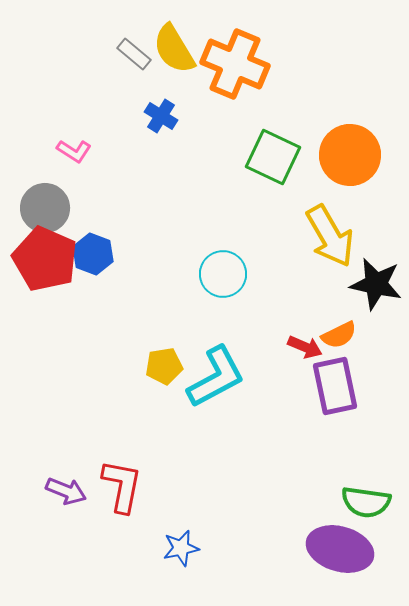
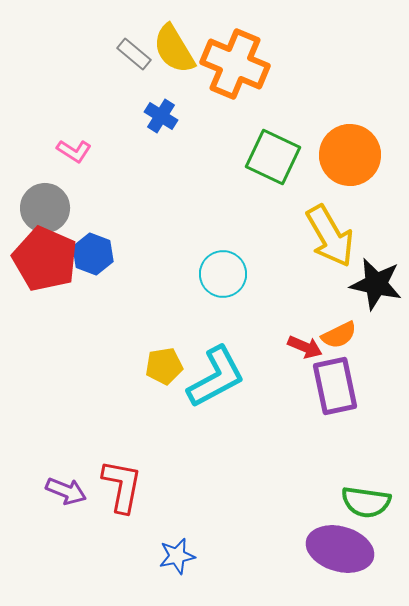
blue star: moved 4 px left, 8 px down
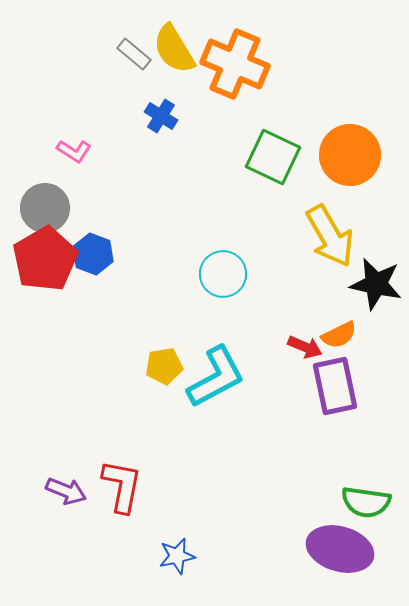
red pentagon: rotated 18 degrees clockwise
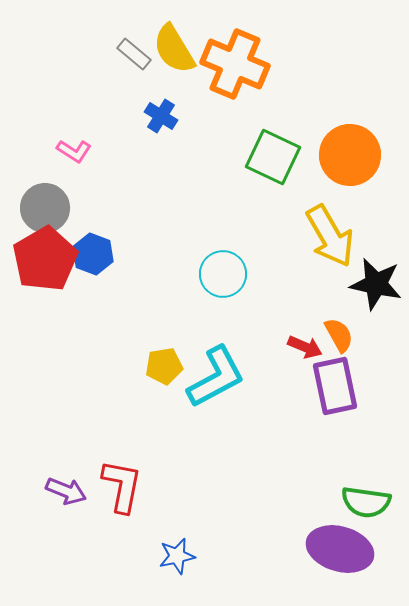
orange semicircle: rotated 93 degrees counterclockwise
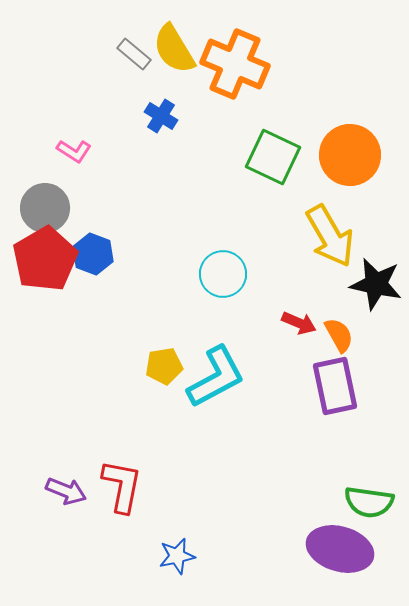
red arrow: moved 6 px left, 24 px up
green semicircle: moved 3 px right
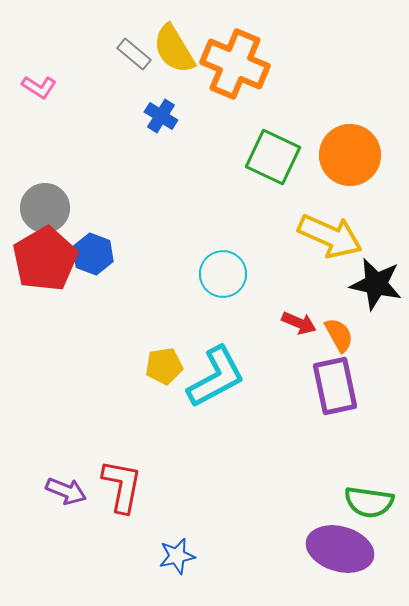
pink L-shape: moved 35 px left, 64 px up
yellow arrow: rotated 36 degrees counterclockwise
